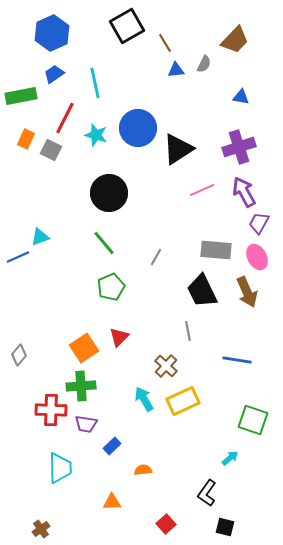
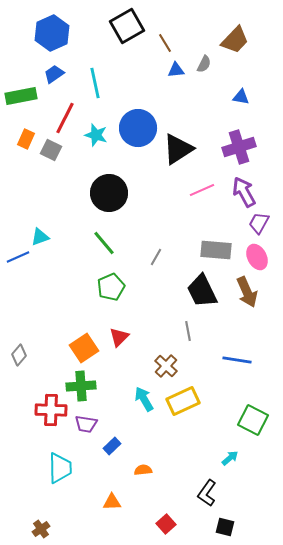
green square at (253, 420): rotated 8 degrees clockwise
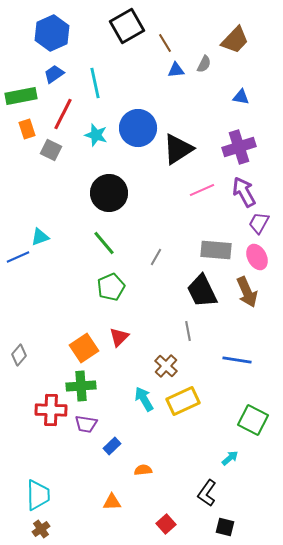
red line at (65, 118): moved 2 px left, 4 px up
orange rectangle at (26, 139): moved 1 px right, 10 px up; rotated 42 degrees counterclockwise
cyan trapezoid at (60, 468): moved 22 px left, 27 px down
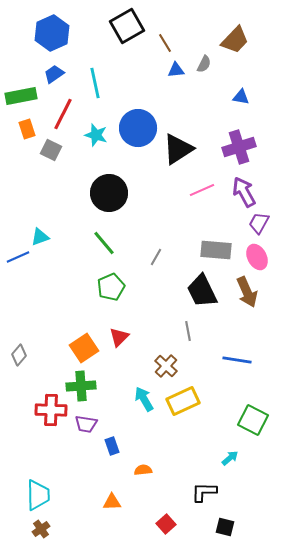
blue rectangle at (112, 446): rotated 66 degrees counterclockwise
black L-shape at (207, 493): moved 3 px left, 1 px up; rotated 56 degrees clockwise
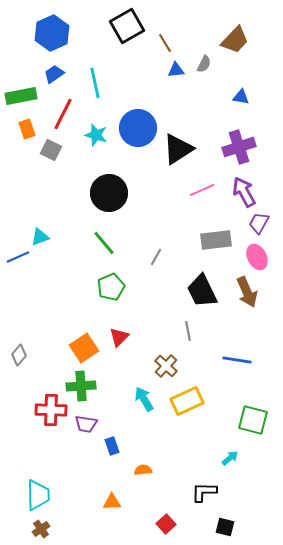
gray rectangle at (216, 250): moved 10 px up; rotated 12 degrees counterclockwise
yellow rectangle at (183, 401): moved 4 px right
green square at (253, 420): rotated 12 degrees counterclockwise
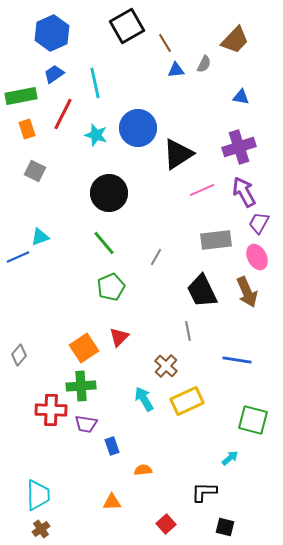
black triangle at (178, 149): moved 5 px down
gray square at (51, 150): moved 16 px left, 21 px down
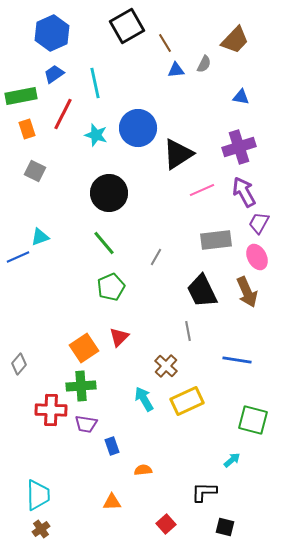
gray diamond at (19, 355): moved 9 px down
cyan arrow at (230, 458): moved 2 px right, 2 px down
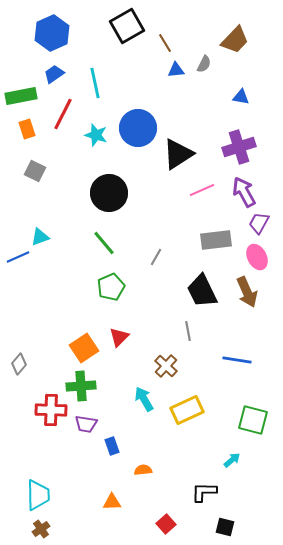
yellow rectangle at (187, 401): moved 9 px down
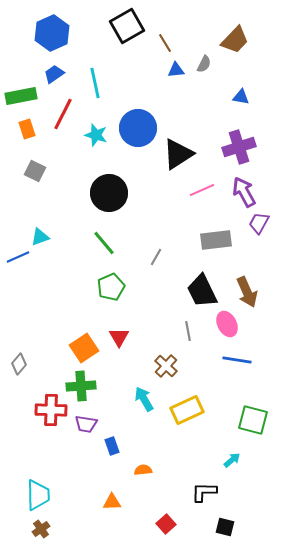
pink ellipse at (257, 257): moved 30 px left, 67 px down
red triangle at (119, 337): rotated 15 degrees counterclockwise
